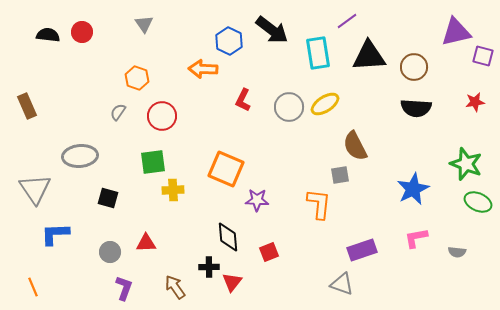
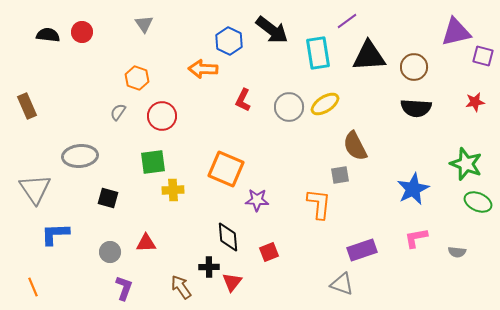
brown arrow at (175, 287): moved 6 px right
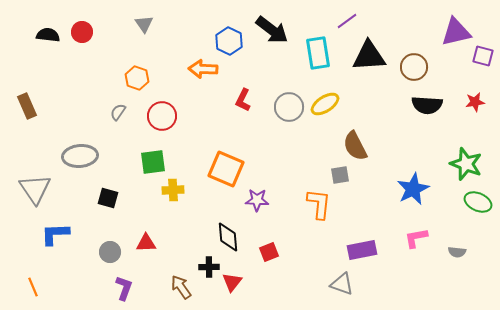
black semicircle at (416, 108): moved 11 px right, 3 px up
purple rectangle at (362, 250): rotated 8 degrees clockwise
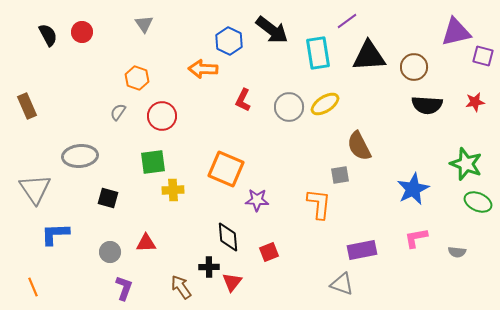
black semicircle at (48, 35): rotated 55 degrees clockwise
brown semicircle at (355, 146): moved 4 px right
